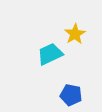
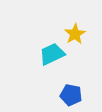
cyan trapezoid: moved 2 px right
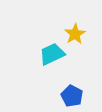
blue pentagon: moved 1 px right, 1 px down; rotated 15 degrees clockwise
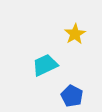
cyan trapezoid: moved 7 px left, 11 px down
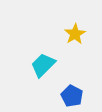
cyan trapezoid: moved 2 px left; rotated 20 degrees counterclockwise
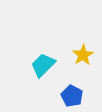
yellow star: moved 8 px right, 21 px down
